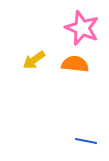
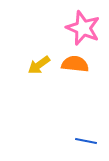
pink star: moved 1 px right
yellow arrow: moved 5 px right, 5 px down
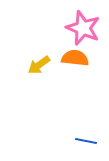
orange semicircle: moved 6 px up
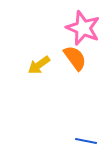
orange semicircle: rotated 48 degrees clockwise
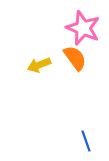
yellow arrow: rotated 15 degrees clockwise
blue line: rotated 60 degrees clockwise
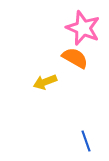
orange semicircle: rotated 24 degrees counterclockwise
yellow arrow: moved 6 px right, 17 px down
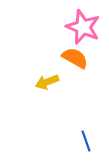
pink star: moved 1 px up
yellow arrow: moved 2 px right
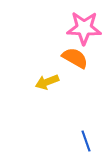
pink star: moved 1 px right, 1 px down; rotated 20 degrees counterclockwise
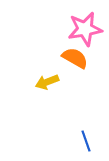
pink star: moved 1 px right, 1 px down; rotated 12 degrees counterclockwise
